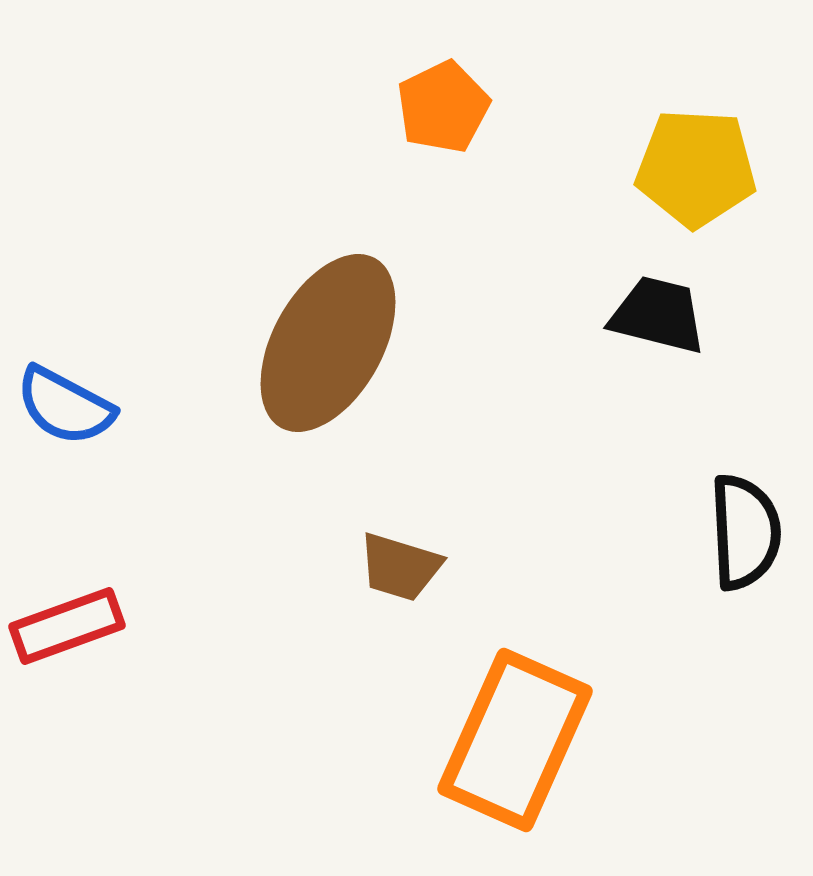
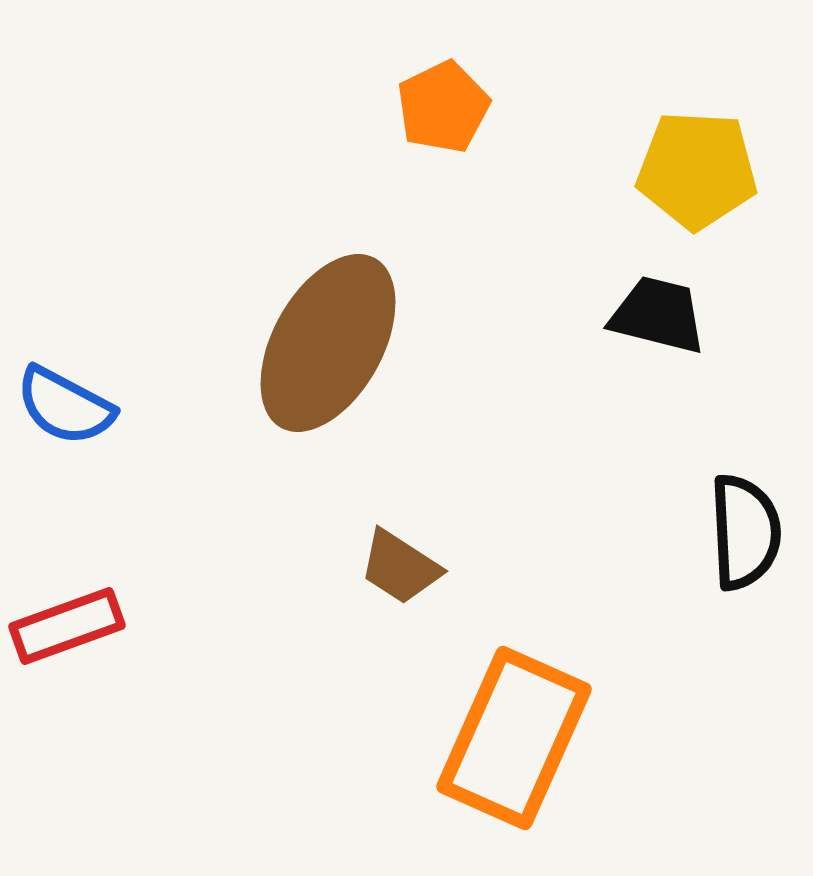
yellow pentagon: moved 1 px right, 2 px down
brown trapezoid: rotated 16 degrees clockwise
orange rectangle: moved 1 px left, 2 px up
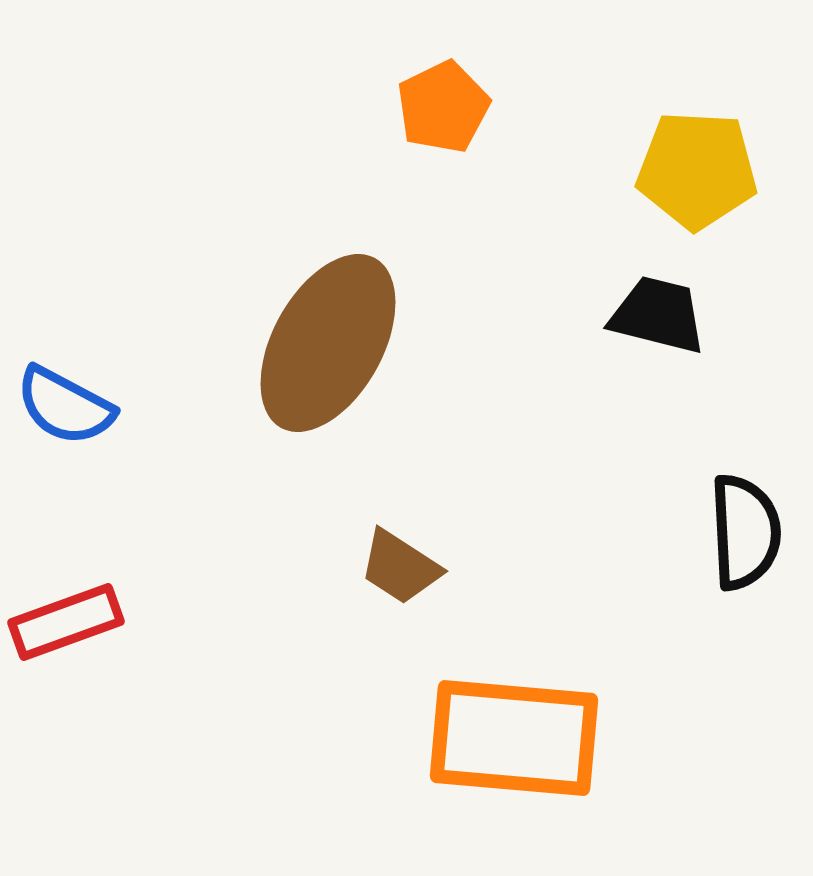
red rectangle: moved 1 px left, 4 px up
orange rectangle: rotated 71 degrees clockwise
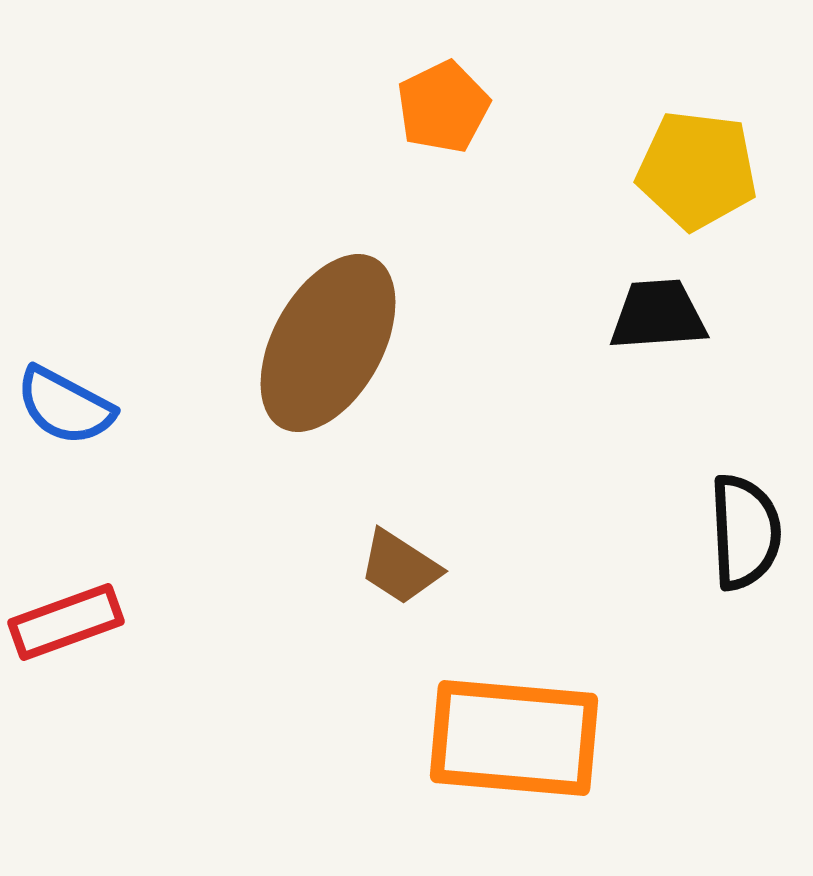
yellow pentagon: rotated 4 degrees clockwise
black trapezoid: rotated 18 degrees counterclockwise
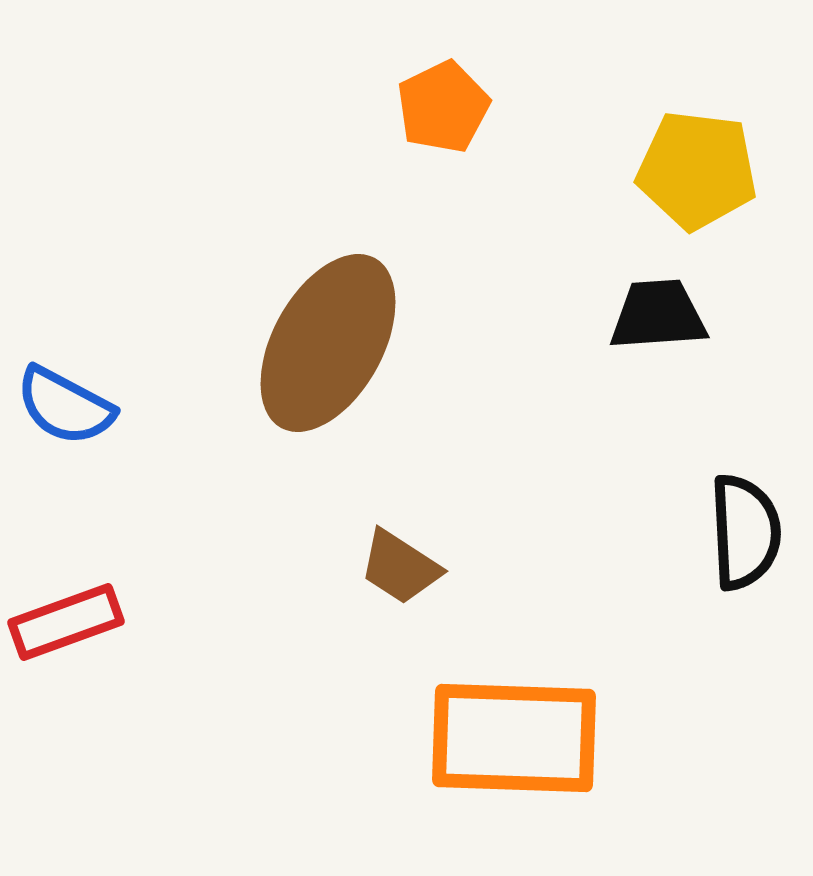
orange rectangle: rotated 3 degrees counterclockwise
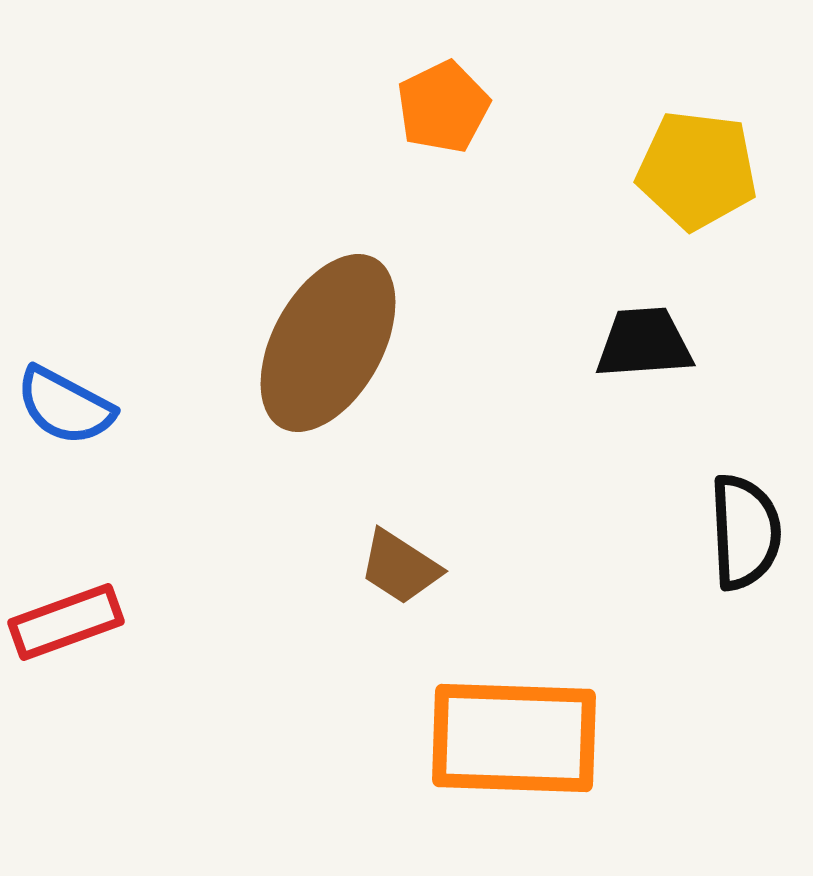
black trapezoid: moved 14 px left, 28 px down
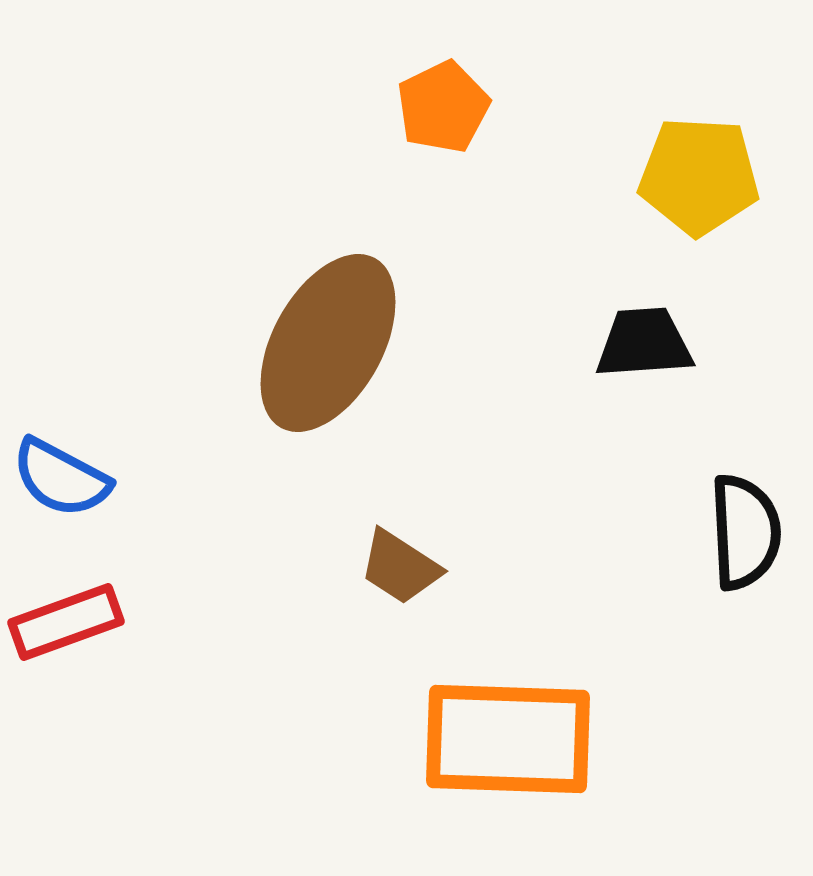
yellow pentagon: moved 2 px right, 6 px down; rotated 4 degrees counterclockwise
blue semicircle: moved 4 px left, 72 px down
orange rectangle: moved 6 px left, 1 px down
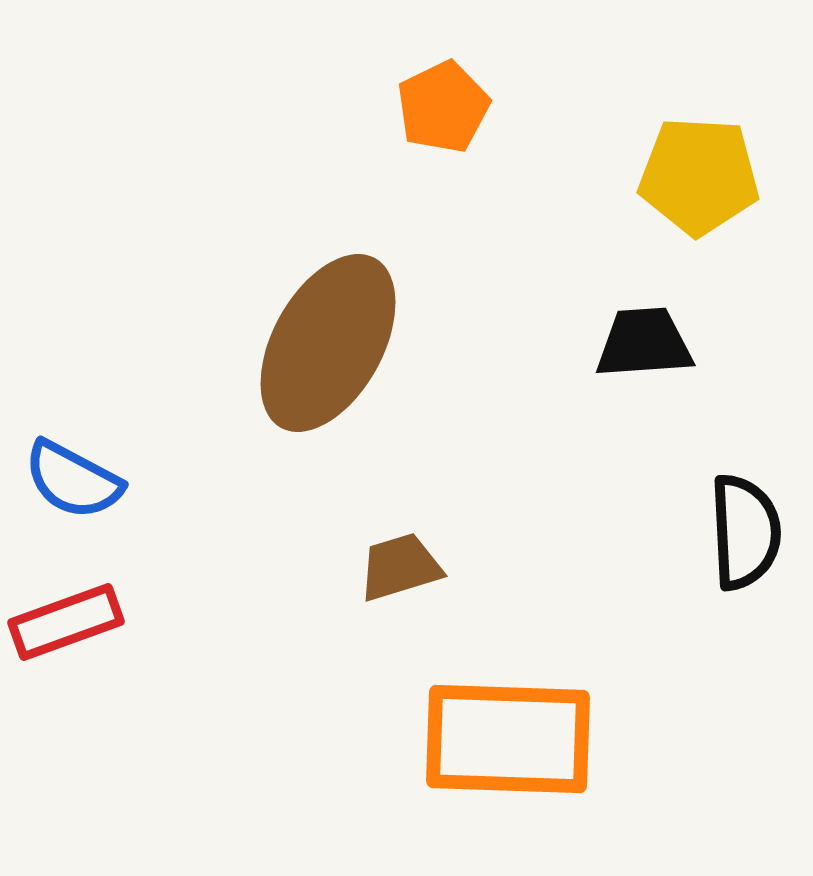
blue semicircle: moved 12 px right, 2 px down
brown trapezoid: rotated 130 degrees clockwise
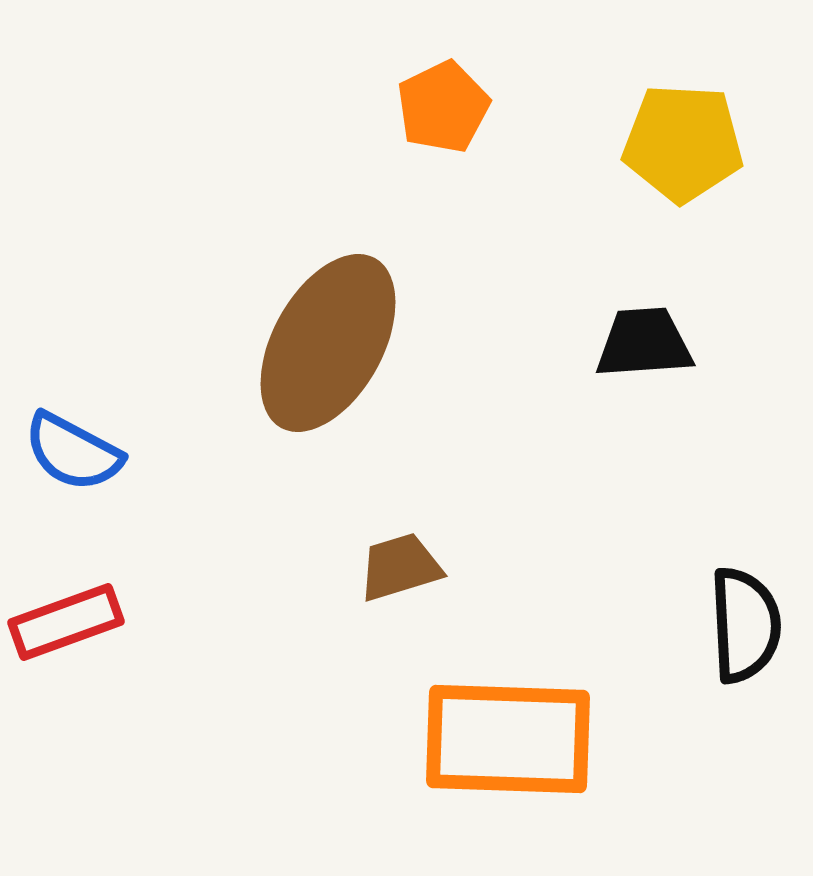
yellow pentagon: moved 16 px left, 33 px up
blue semicircle: moved 28 px up
black semicircle: moved 93 px down
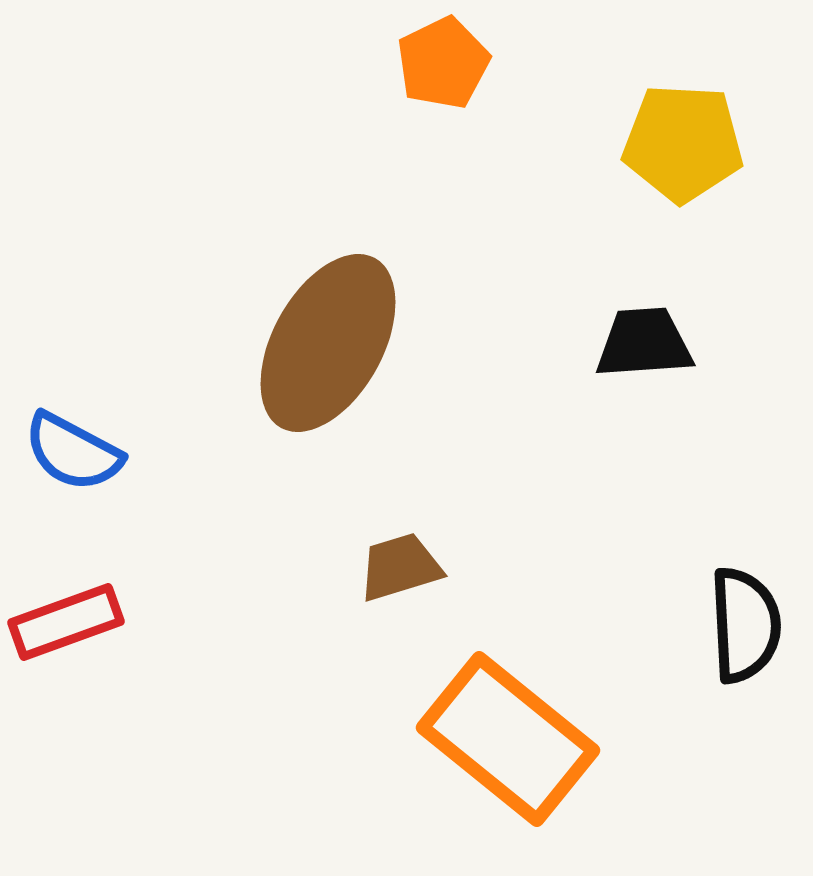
orange pentagon: moved 44 px up
orange rectangle: rotated 37 degrees clockwise
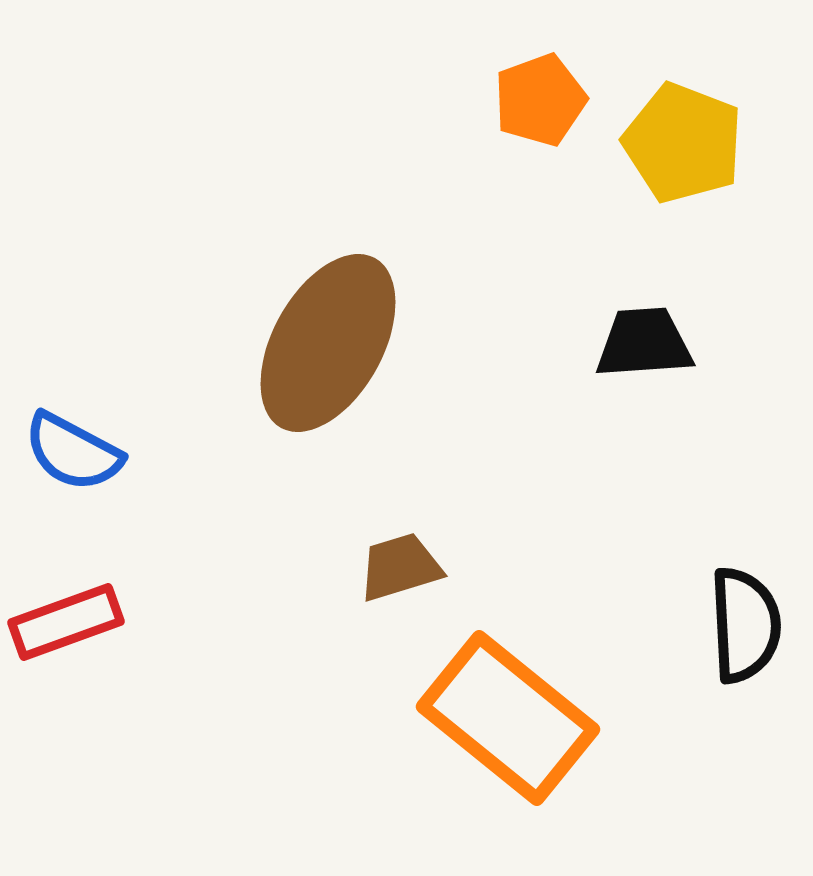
orange pentagon: moved 97 px right, 37 px down; rotated 6 degrees clockwise
yellow pentagon: rotated 18 degrees clockwise
orange rectangle: moved 21 px up
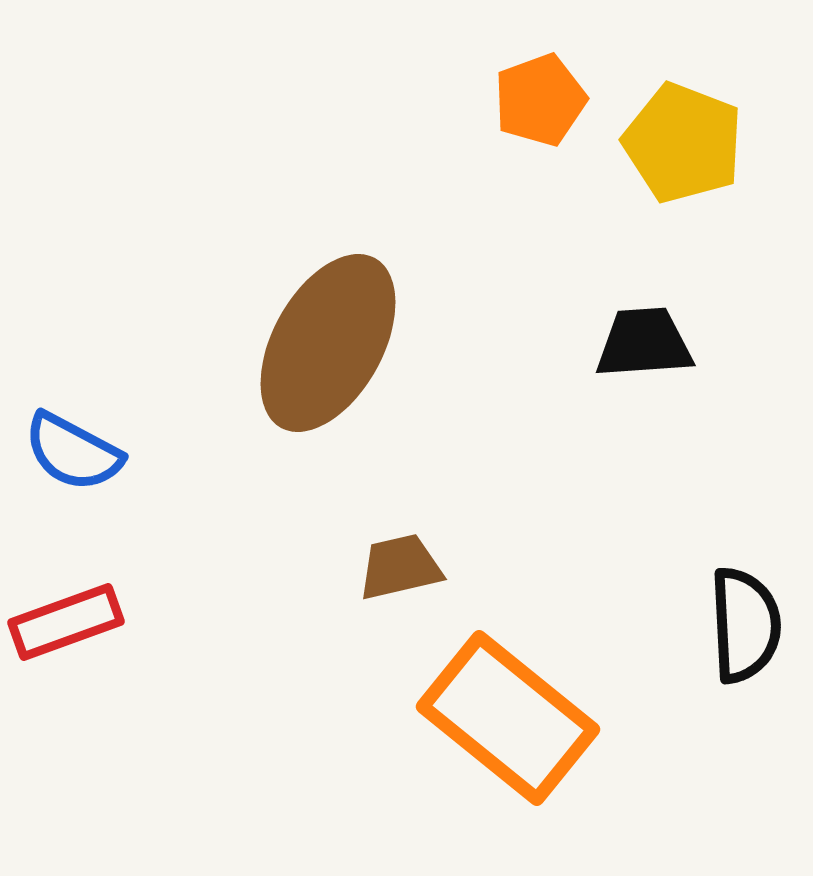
brown trapezoid: rotated 4 degrees clockwise
